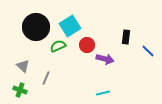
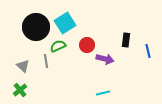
cyan square: moved 5 px left, 3 px up
black rectangle: moved 3 px down
blue line: rotated 32 degrees clockwise
gray line: moved 17 px up; rotated 32 degrees counterclockwise
green cross: rotated 32 degrees clockwise
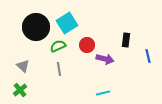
cyan square: moved 2 px right
blue line: moved 5 px down
gray line: moved 13 px right, 8 px down
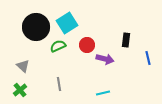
blue line: moved 2 px down
gray line: moved 15 px down
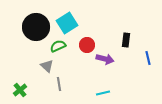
gray triangle: moved 24 px right
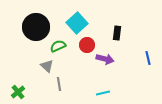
cyan square: moved 10 px right; rotated 10 degrees counterclockwise
black rectangle: moved 9 px left, 7 px up
green cross: moved 2 px left, 2 px down
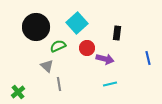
red circle: moved 3 px down
cyan line: moved 7 px right, 9 px up
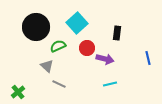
gray line: rotated 56 degrees counterclockwise
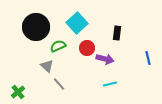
gray line: rotated 24 degrees clockwise
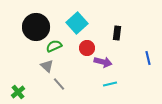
green semicircle: moved 4 px left
purple arrow: moved 2 px left, 3 px down
